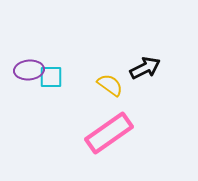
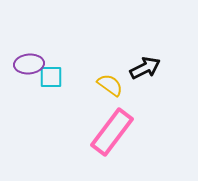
purple ellipse: moved 6 px up
pink rectangle: moved 3 px right, 1 px up; rotated 18 degrees counterclockwise
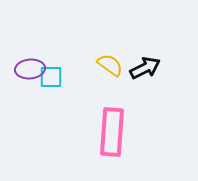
purple ellipse: moved 1 px right, 5 px down
yellow semicircle: moved 20 px up
pink rectangle: rotated 33 degrees counterclockwise
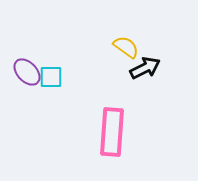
yellow semicircle: moved 16 px right, 18 px up
purple ellipse: moved 3 px left, 3 px down; rotated 52 degrees clockwise
